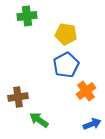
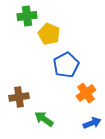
yellow pentagon: moved 17 px left; rotated 15 degrees clockwise
orange cross: moved 2 px down
brown cross: moved 1 px right
green arrow: moved 5 px right, 1 px up
blue arrow: moved 1 px up
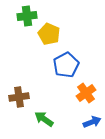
blue arrow: moved 1 px up
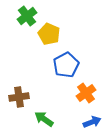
green cross: rotated 30 degrees counterclockwise
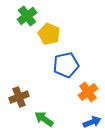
blue pentagon: rotated 15 degrees clockwise
orange cross: moved 2 px right, 1 px up
brown cross: rotated 12 degrees counterclockwise
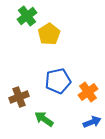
yellow pentagon: rotated 15 degrees clockwise
blue pentagon: moved 8 px left, 16 px down
